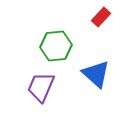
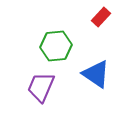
blue triangle: rotated 8 degrees counterclockwise
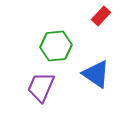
red rectangle: moved 1 px up
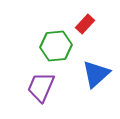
red rectangle: moved 16 px left, 8 px down
blue triangle: rotated 44 degrees clockwise
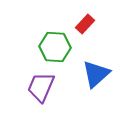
green hexagon: moved 1 px left, 1 px down; rotated 8 degrees clockwise
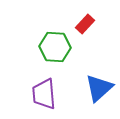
blue triangle: moved 3 px right, 14 px down
purple trapezoid: moved 3 px right, 7 px down; rotated 28 degrees counterclockwise
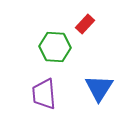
blue triangle: rotated 16 degrees counterclockwise
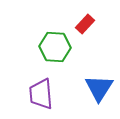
purple trapezoid: moved 3 px left
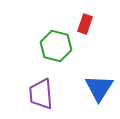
red rectangle: rotated 24 degrees counterclockwise
green hexagon: moved 1 px right, 1 px up; rotated 12 degrees clockwise
